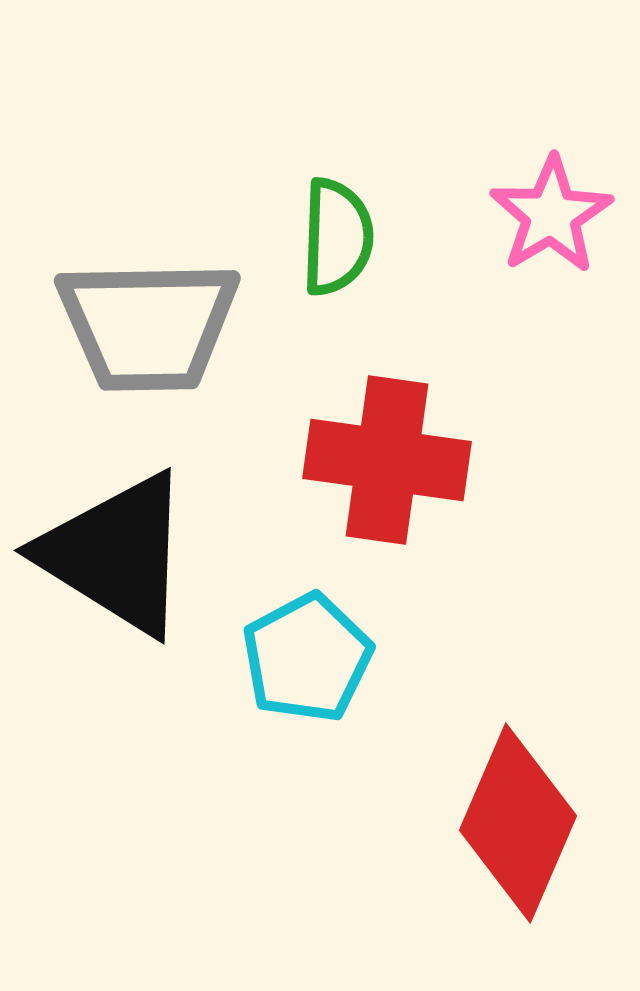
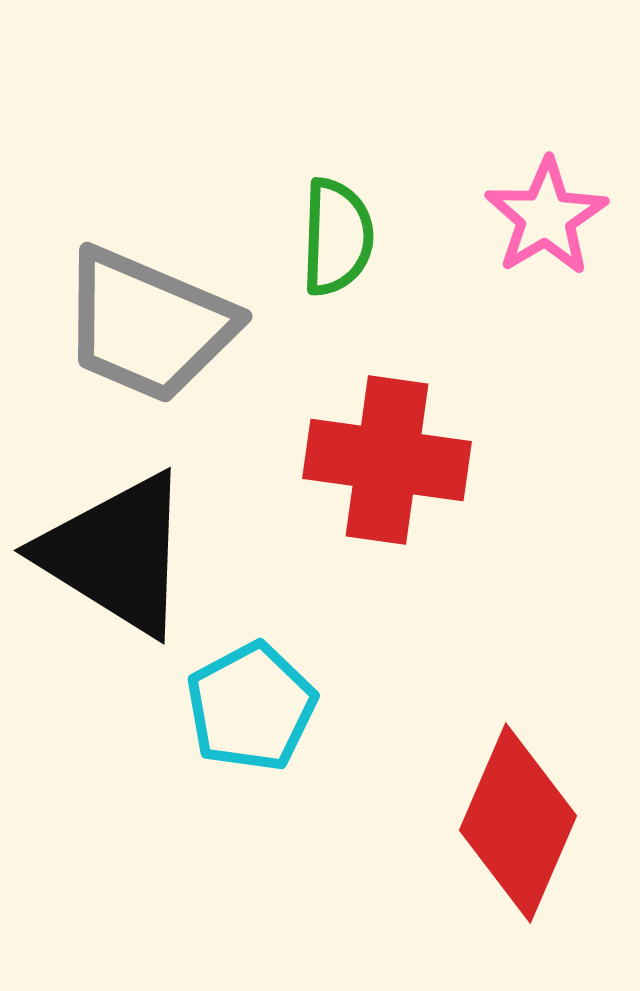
pink star: moved 5 px left, 2 px down
gray trapezoid: rotated 24 degrees clockwise
cyan pentagon: moved 56 px left, 49 px down
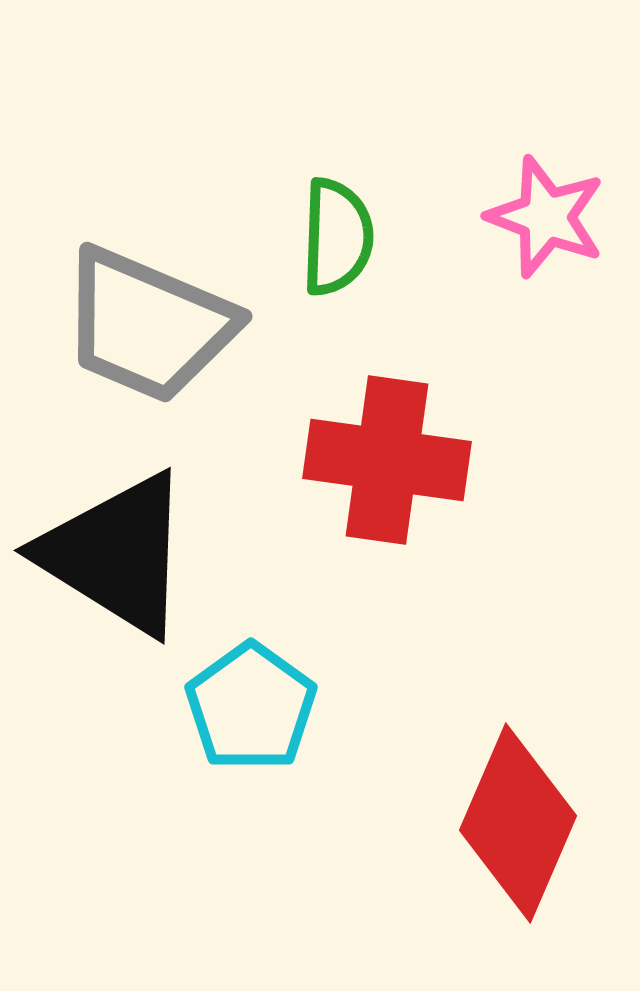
pink star: rotated 20 degrees counterclockwise
cyan pentagon: rotated 8 degrees counterclockwise
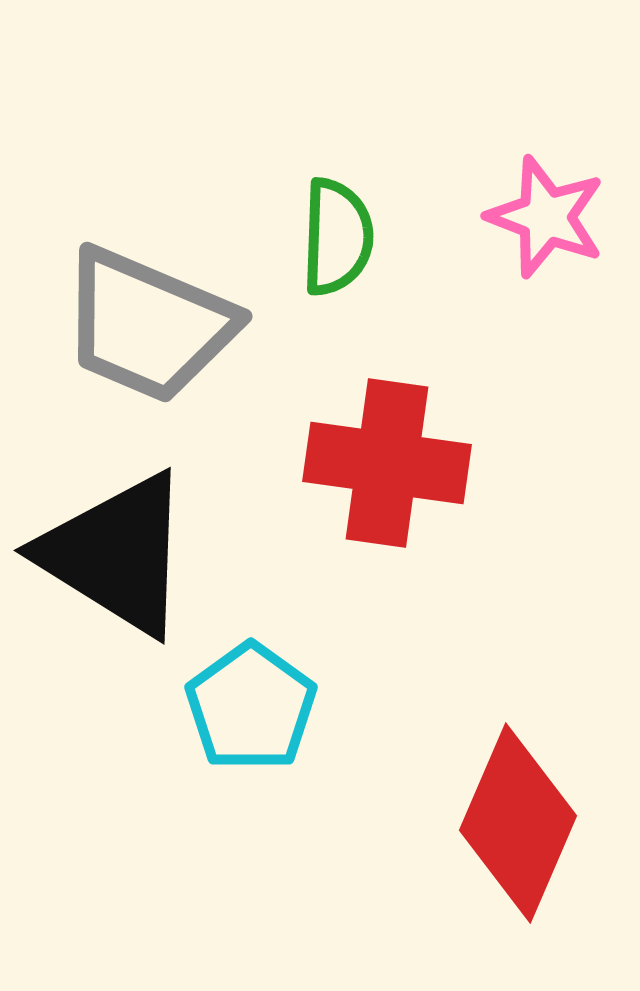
red cross: moved 3 px down
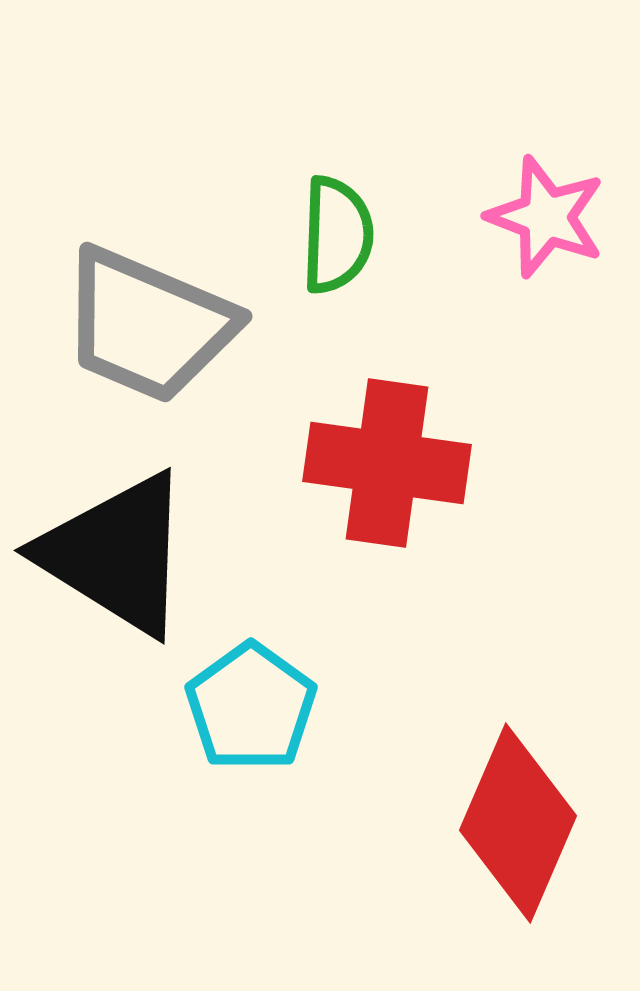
green semicircle: moved 2 px up
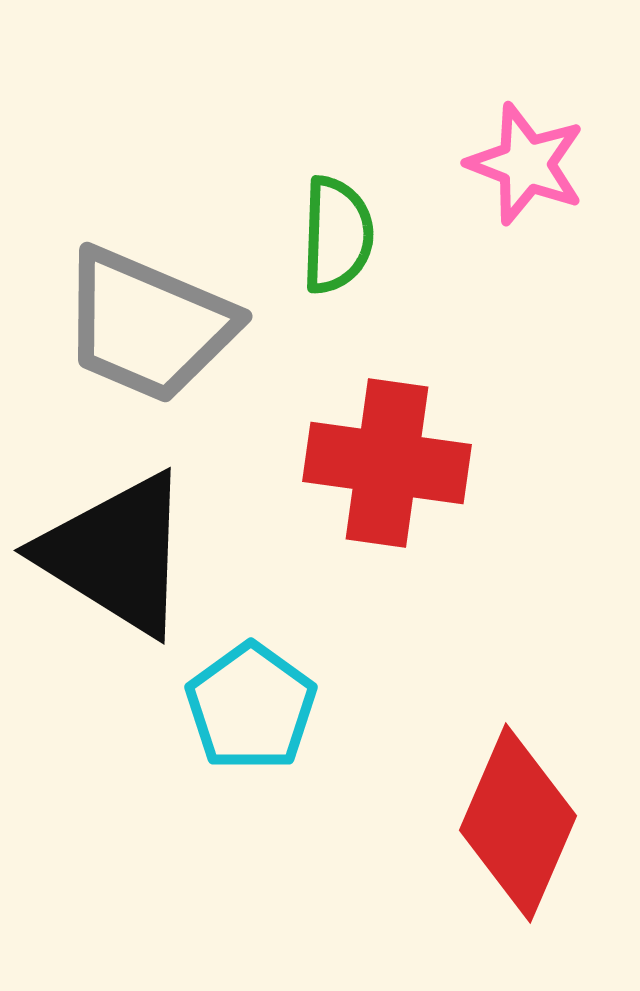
pink star: moved 20 px left, 53 px up
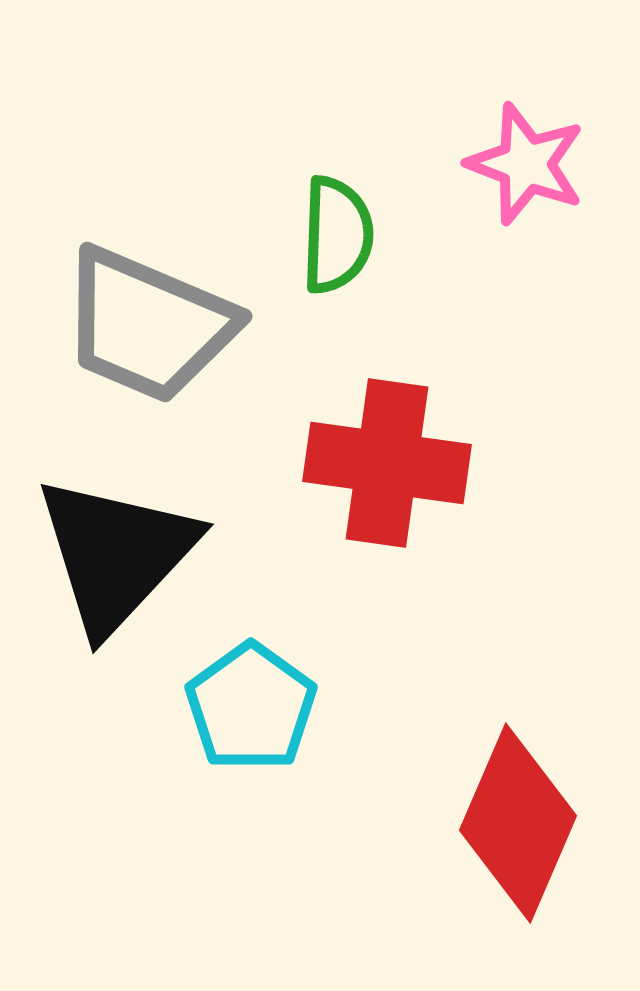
black triangle: rotated 41 degrees clockwise
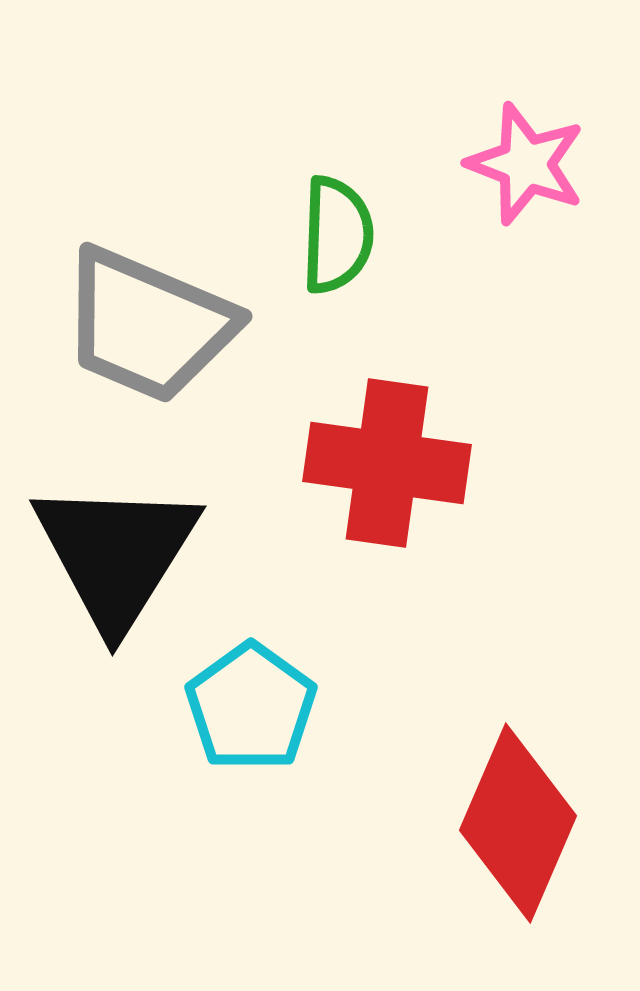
black triangle: rotated 11 degrees counterclockwise
